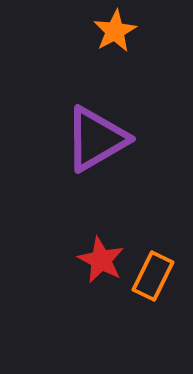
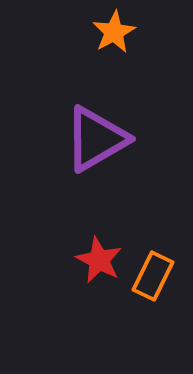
orange star: moved 1 px left, 1 px down
red star: moved 2 px left
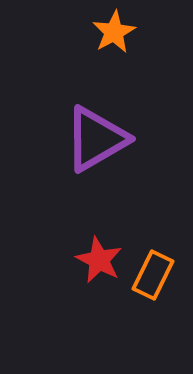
orange rectangle: moved 1 px up
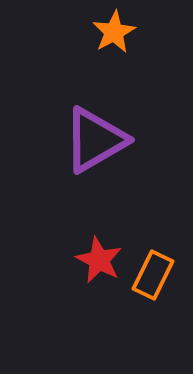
purple triangle: moved 1 px left, 1 px down
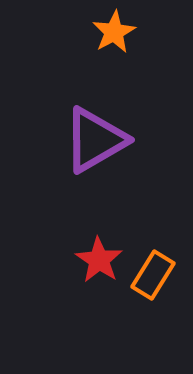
red star: rotated 6 degrees clockwise
orange rectangle: rotated 6 degrees clockwise
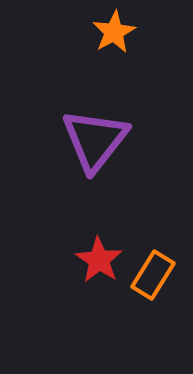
purple triangle: rotated 22 degrees counterclockwise
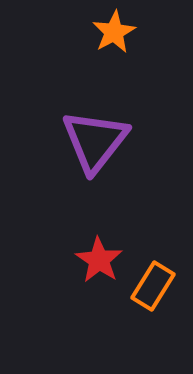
purple triangle: moved 1 px down
orange rectangle: moved 11 px down
